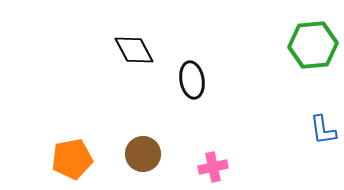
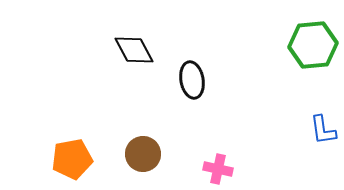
pink cross: moved 5 px right, 2 px down; rotated 24 degrees clockwise
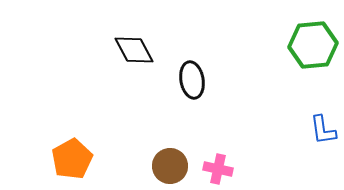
brown circle: moved 27 px right, 12 px down
orange pentagon: rotated 18 degrees counterclockwise
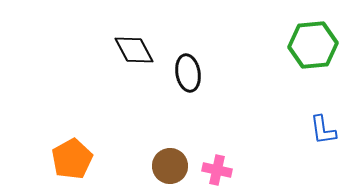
black ellipse: moved 4 px left, 7 px up
pink cross: moved 1 px left, 1 px down
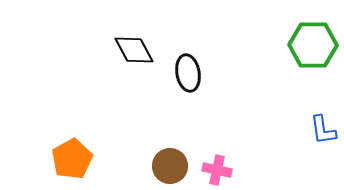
green hexagon: rotated 6 degrees clockwise
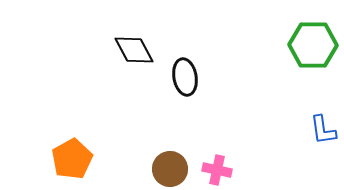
black ellipse: moved 3 px left, 4 px down
brown circle: moved 3 px down
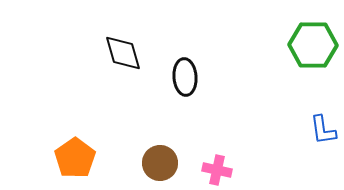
black diamond: moved 11 px left, 3 px down; rotated 12 degrees clockwise
black ellipse: rotated 6 degrees clockwise
orange pentagon: moved 3 px right, 1 px up; rotated 6 degrees counterclockwise
brown circle: moved 10 px left, 6 px up
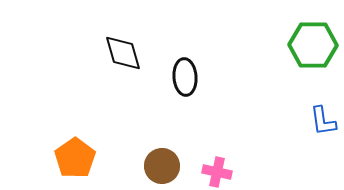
blue L-shape: moved 9 px up
brown circle: moved 2 px right, 3 px down
pink cross: moved 2 px down
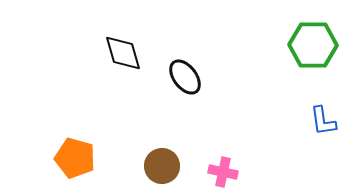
black ellipse: rotated 33 degrees counterclockwise
orange pentagon: rotated 21 degrees counterclockwise
pink cross: moved 6 px right
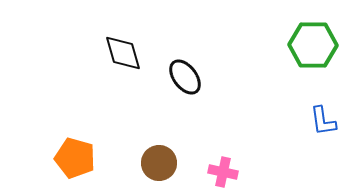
brown circle: moved 3 px left, 3 px up
